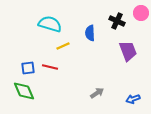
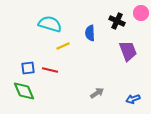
red line: moved 3 px down
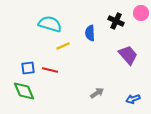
black cross: moved 1 px left
purple trapezoid: moved 4 px down; rotated 20 degrees counterclockwise
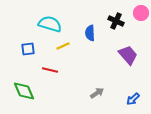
blue square: moved 19 px up
blue arrow: rotated 24 degrees counterclockwise
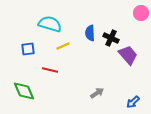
black cross: moved 5 px left, 17 px down
blue arrow: moved 3 px down
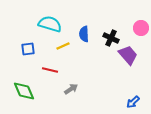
pink circle: moved 15 px down
blue semicircle: moved 6 px left, 1 px down
gray arrow: moved 26 px left, 4 px up
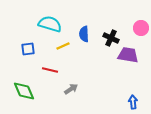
purple trapezoid: rotated 40 degrees counterclockwise
blue arrow: rotated 128 degrees clockwise
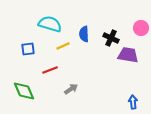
red line: rotated 35 degrees counterclockwise
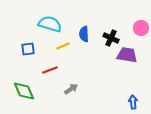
purple trapezoid: moved 1 px left
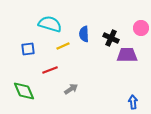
purple trapezoid: rotated 10 degrees counterclockwise
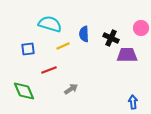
red line: moved 1 px left
